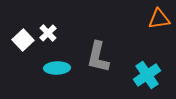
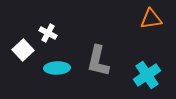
orange triangle: moved 8 px left
white cross: rotated 18 degrees counterclockwise
white square: moved 10 px down
gray L-shape: moved 4 px down
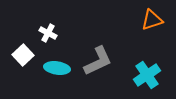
orange triangle: moved 1 px right, 1 px down; rotated 10 degrees counterclockwise
white square: moved 5 px down
gray L-shape: rotated 128 degrees counterclockwise
cyan ellipse: rotated 10 degrees clockwise
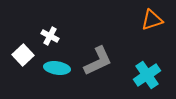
white cross: moved 2 px right, 3 px down
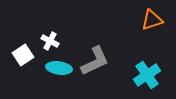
white cross: moved 5 px down
white square: rotated 10 degrees clockwise
gray L-shape: moved 3 px left
cyan ellipse: moved 2 px right
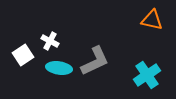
orange triangle: rotated 30 degrees clockwise
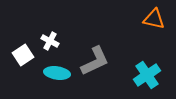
orange triangle: moved 2 px right, 1 px up
cyan ellipse: moved 2 px left, 5 px down
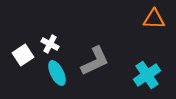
orange triangle: rotated 10 degrees counterclockwise
white cross: moved 3 px down
cyan ellipse: rotated 55 degrees clockwise
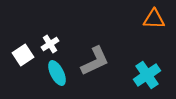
white cross: rotated 30 degrees clockwise
